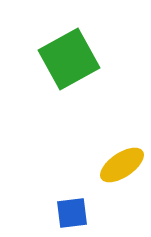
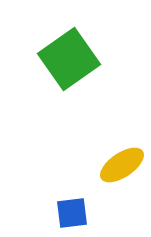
green square: rotated 6 degrees counterclockwise
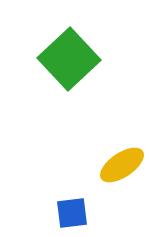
green square: rotated 8 degrees counterclockwise
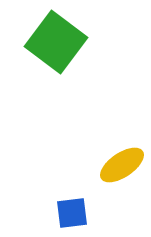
green square: moved 13 px left, 17 px up; rotated 10 degrees counterclockwise
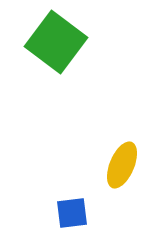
yellow ellipse: rotated 33 degrees counterclockwise
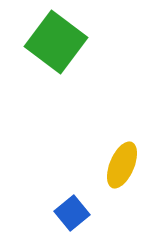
blue square: rotated 32 degrees counterclockwise
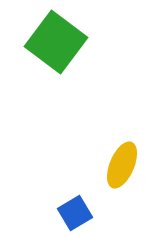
blue square: moved 3 px right; rotated 8 degrees clockwise
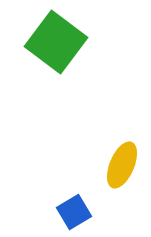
blue square: moved 1 px left, 1 px up
